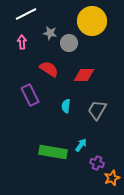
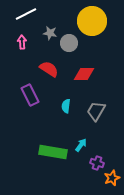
red diamond: moved 1 px up
gray trapezoid: moved 1 px left, 1 px down
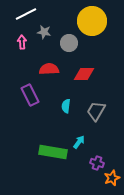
gray star: moved 6 px left, 1 px up
red semicircle: rotated 36 degrees counterclockwise
cyan arrow: moved 2 px left, 3 px up
